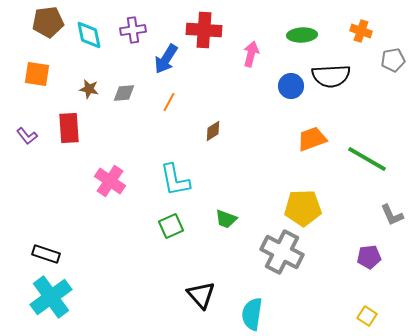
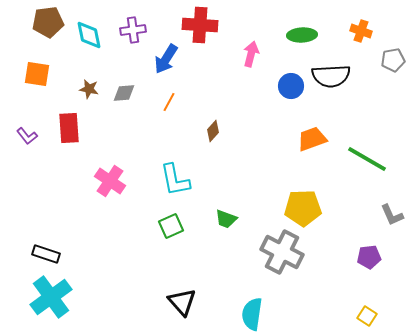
red cross: moved 4 px left, 5 px up
brown diamond: rotated 15 degrees counterclockwise
black triangle: moved 19 px left, 7 px down
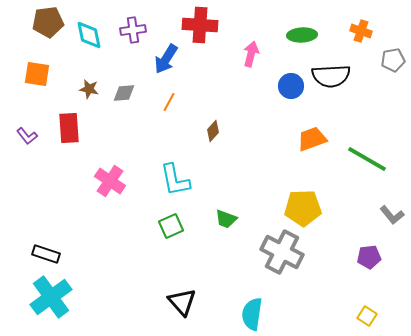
gray L-shape: rotated 15 degrees counterclockwise
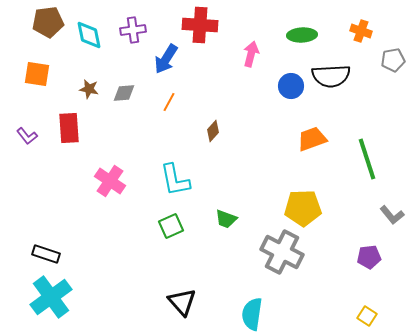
green line: rotated 42 degrees clockwise
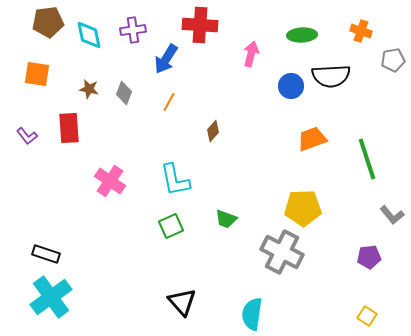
gray diamond: rotated 65 degrees counterclockwise
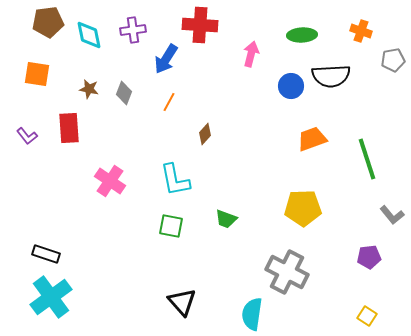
brown diamond: moved 8 px left, 3 px down
green square: rotated 35 degrees clockwise
gray cross: moved 5 px right, 20 px down
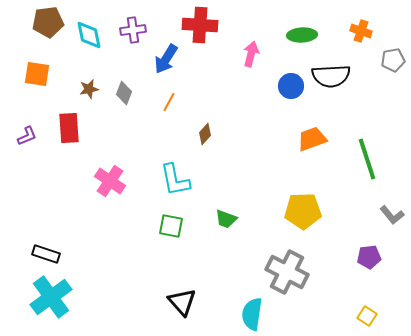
brown star: rotated 24 degrees counterclockwise
purple L-shape: rotated 75 degrees counterclockwise
yellow pentagon: moved 3 px down
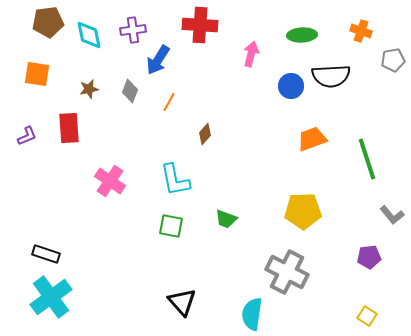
blue arrow: moved 8 px left, 1 px down
gray diamond: moved 6 px right, 2 px up
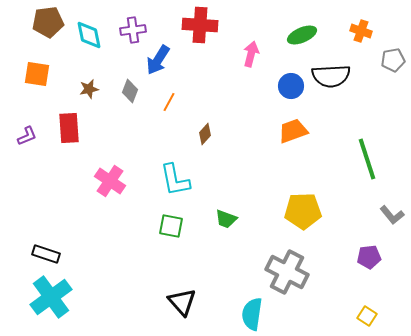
green ellipse: rotated 20 degrees counterclockwise
orange trapezoid: moved 19 px left, 8 px up
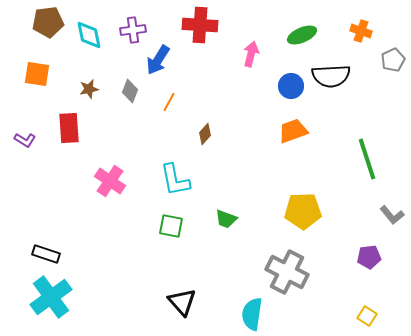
gray pentagon: rotated 15 degrees counterclockwise
purple L-shape: moved 2 px left, 4 px down; rotated 55 degrees clockwise
